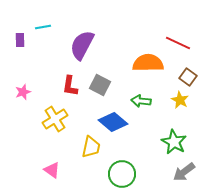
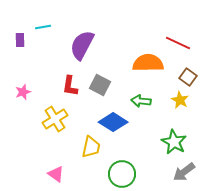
blue diamond: rotated 8 degrees counterclockwise
pink triangle: moved 4 px right, 4 px down
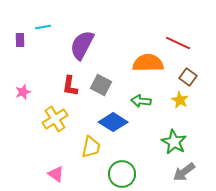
gray square: moved 1 px right
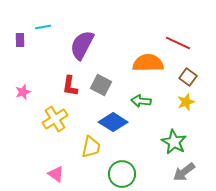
yellow star: moved 6 px right, 2 px down; rotated 24 degrees clockwise
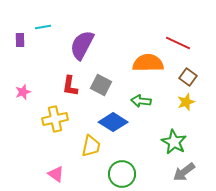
yellow cross: rotated 20 degrees clockwise
yellow trapezoid: moved 1 px up
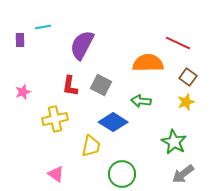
gray arrow: moved 1 px left, 2 px down
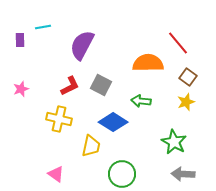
red line: rotated 25 degrees clockwise
red L-shape: rotated 125 degrees counterclockwise
pink star: moved 2 px left, 3 px up
yellow cross: moved 4 px right; rotated 25 degrees clockwise
gray arrow: rotated 40 degrees clockwise
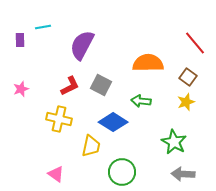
red line: moved 17 px right
green circle: moved 2 px up
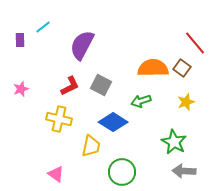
cyan line: rotated 28 degrees counterclockwise
orange semicircle: moved 5 px right, 5 px down
brown square: moved 6 px left, 9 px up
green arrow: rotated 24 degrees counterclockwise
gray arrow: moved 1 px right, 3 px up
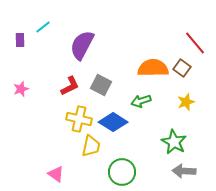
yellow cross: moved 20 px right
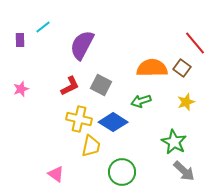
orange semicircle: moved 1 px left
gray arrow: rotated 140 degrees counterclockwise
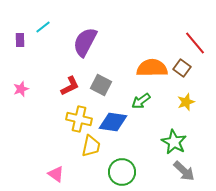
purple semicircle: moved 3 px right, 3 px up
green arrow: rotated 18 degrees counterclockwise
blue diamond: rotated 24 degrees counterclockwise
